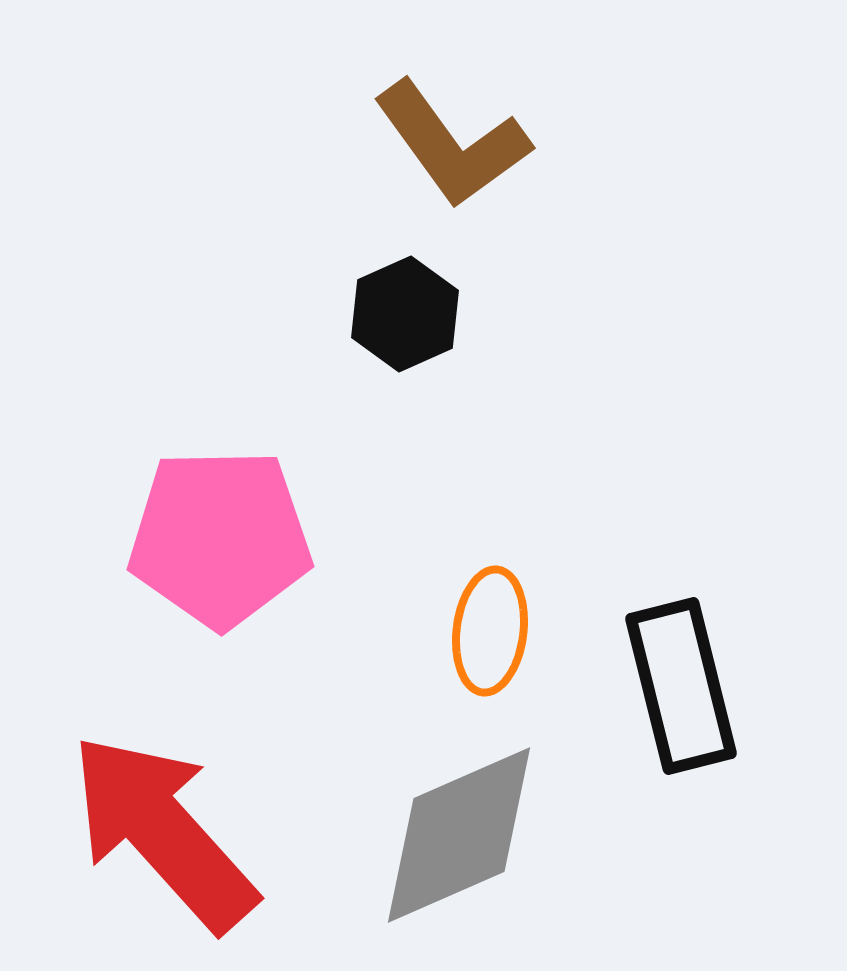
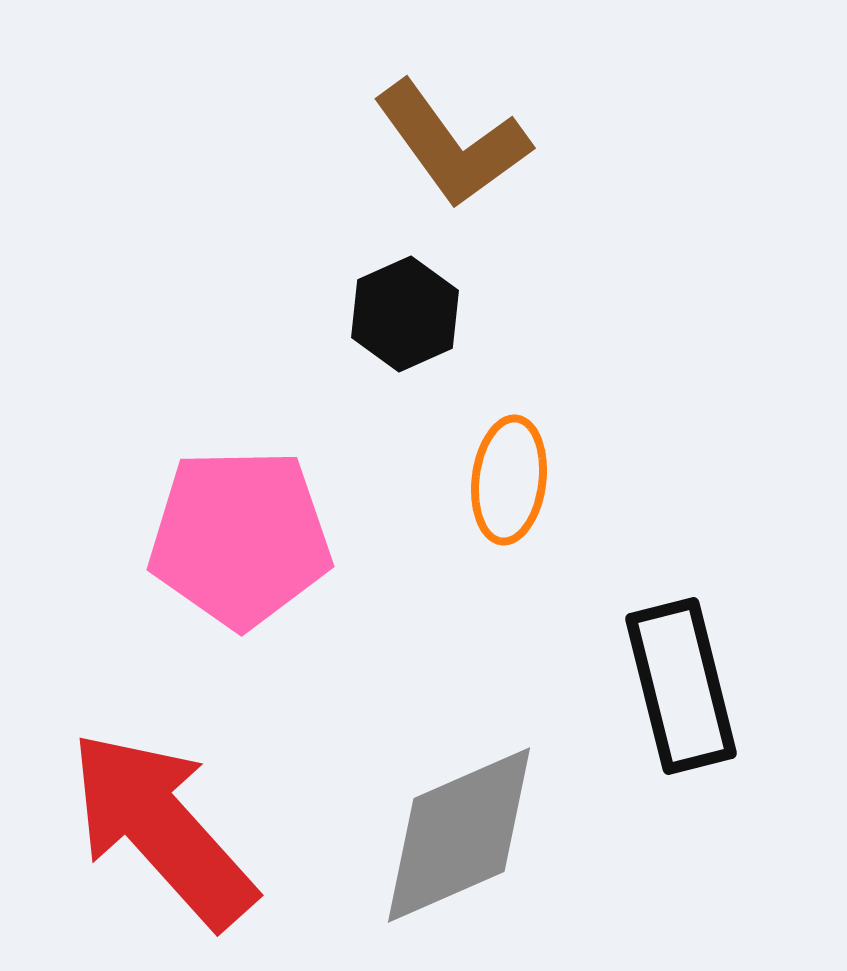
pink pentagon: moved 20 px right
orange ellipse: moved 19 px right, 151 px up
red arrow: moved 1 px left, 3 px up
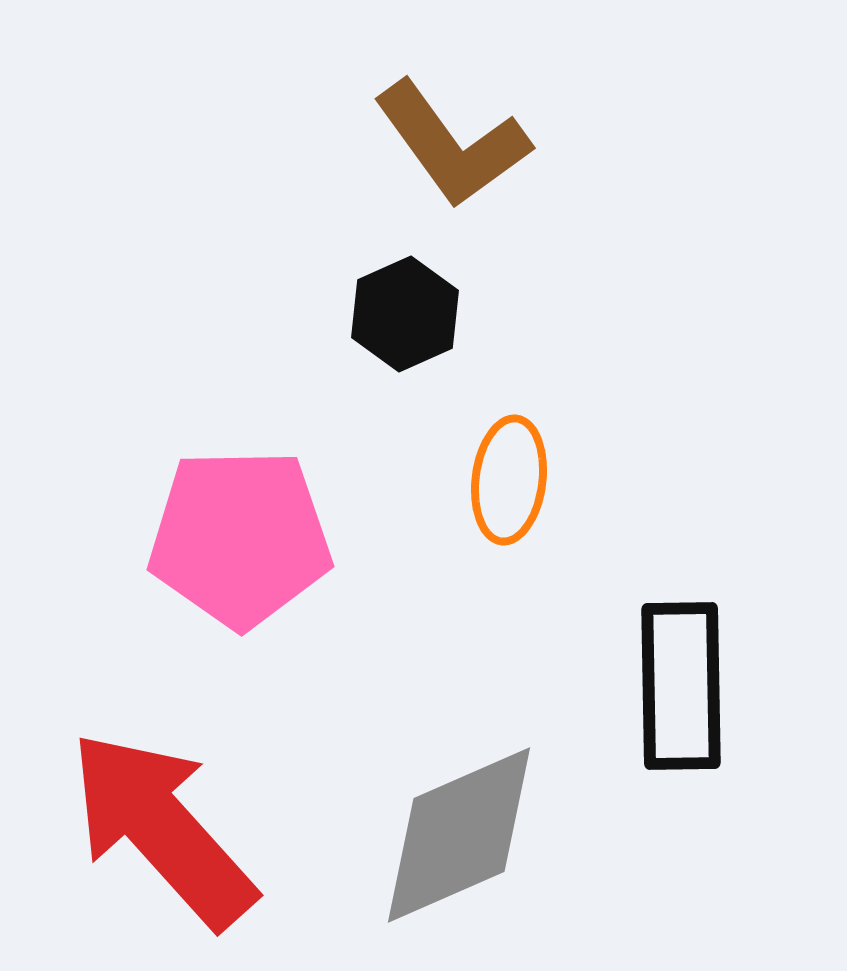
black rectangle: rotated 13 degrees clockwise
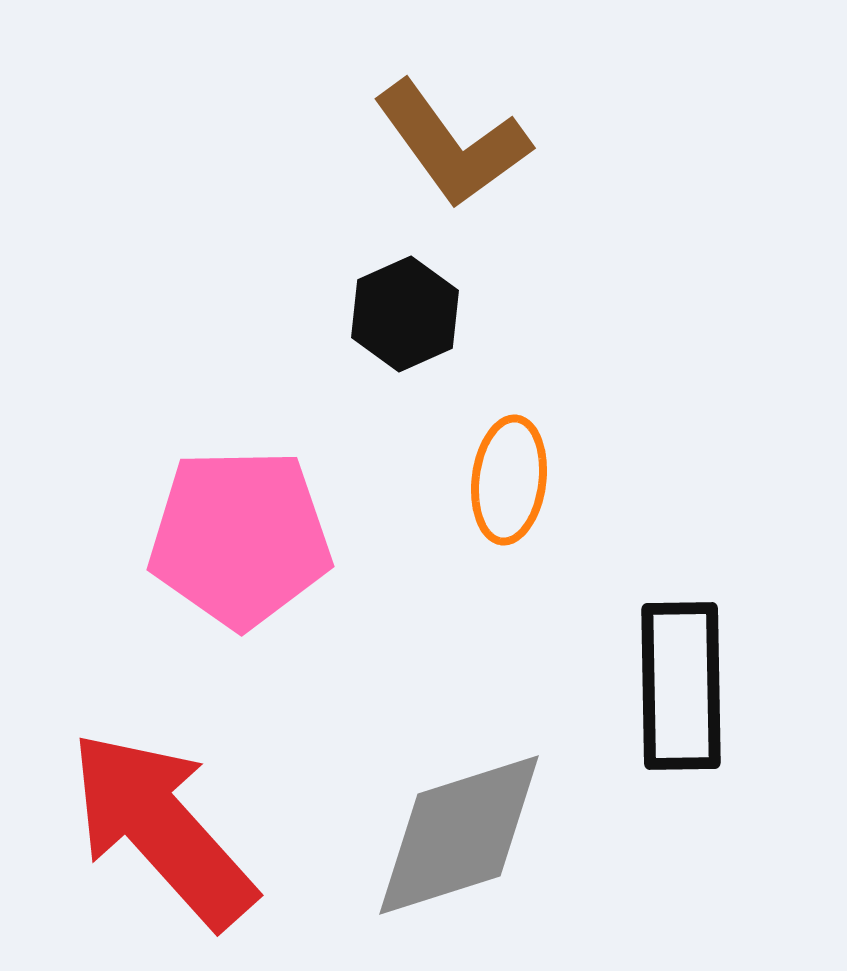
gray diamond: rotated 6 degrees clockwise
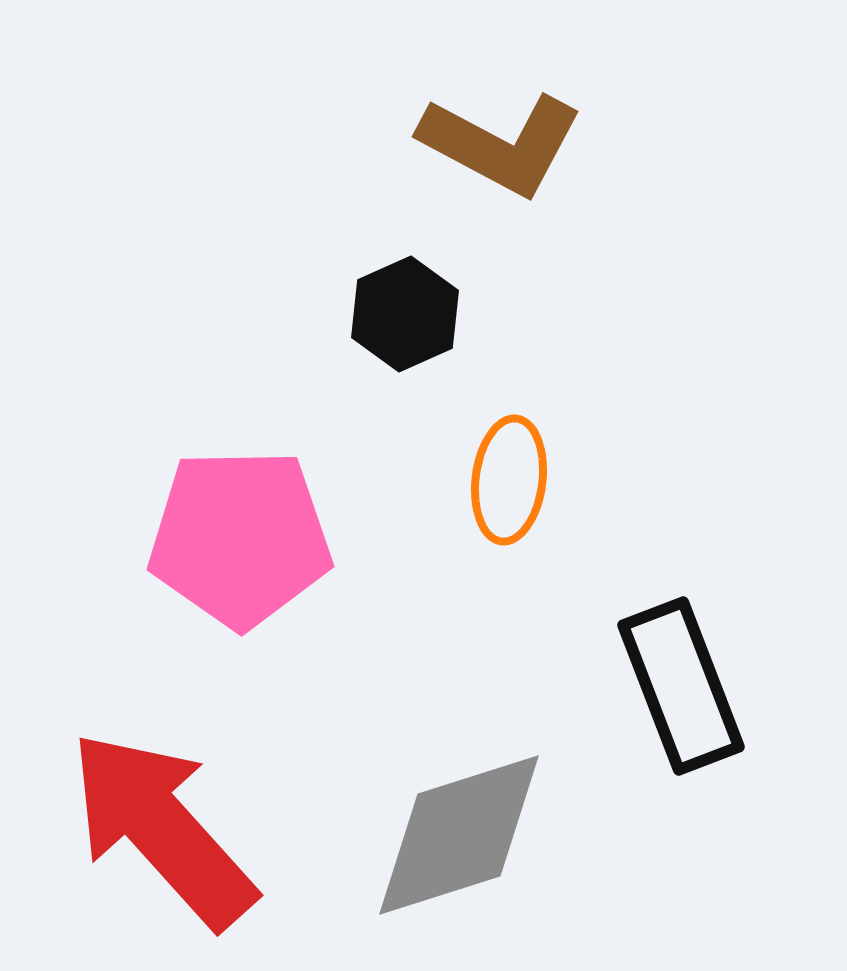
brown L-shape: moved 49 px right; rotated 26 degrees counterclockwise
black rectangle: rotated 20 degrees counterclockwise
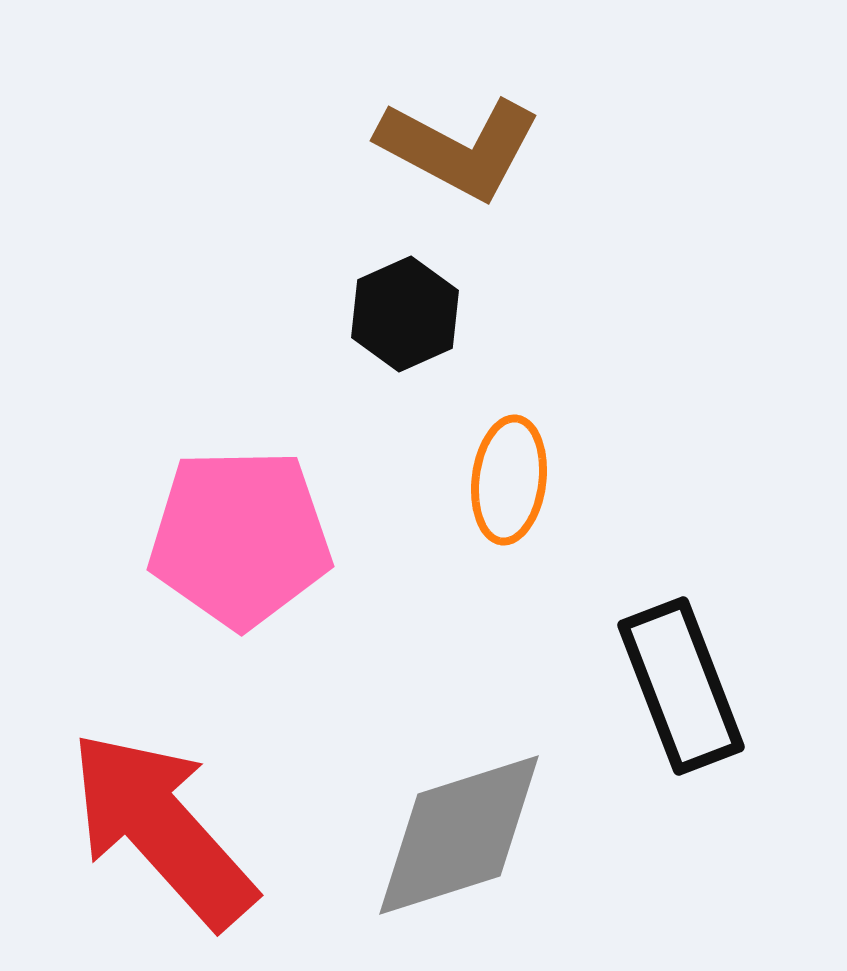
brown L-shape: moved 42 px left, 4 px down
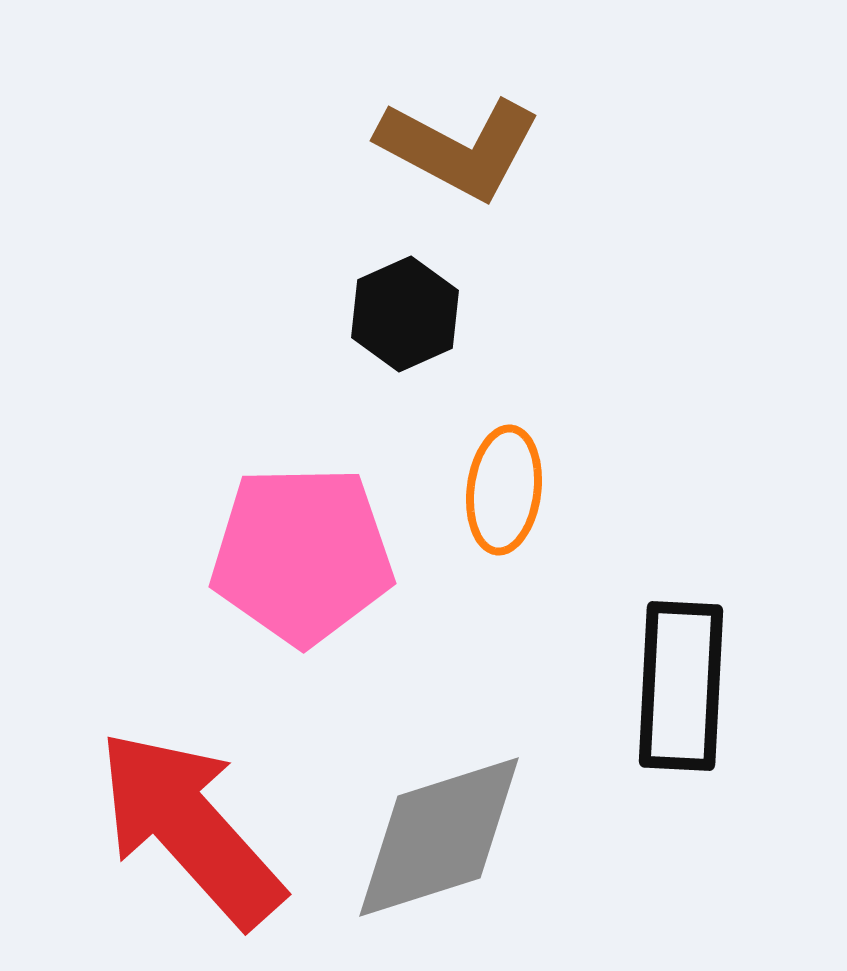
orange ellipse: moved 5 px left, 10 px down
pink pentagon: moved 62 px right, 17 px down
black rectangle: rotated 24 degrees clockwise
red arrow: moved 28 px right, 1 px up
gray diamond: moved 20 px left, 2 px down
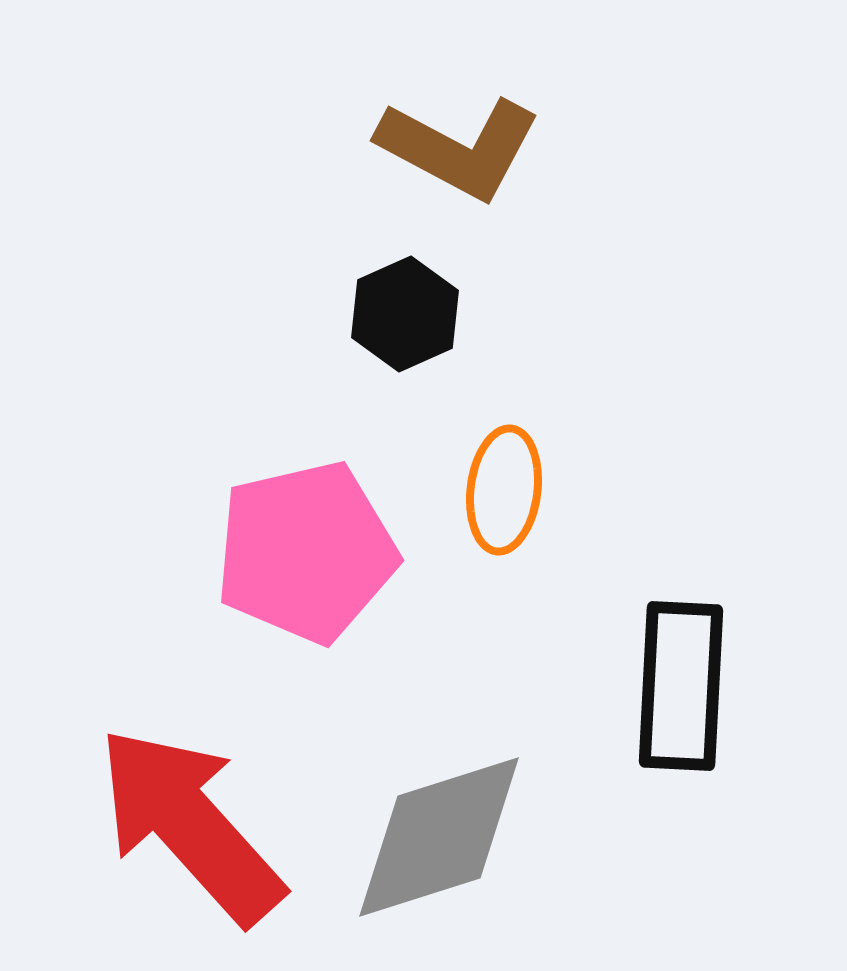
pink pentagon: moved 4 px right, 3 px up; rotated 12 degrees counterclockwise
red arrow: moved 3 px up
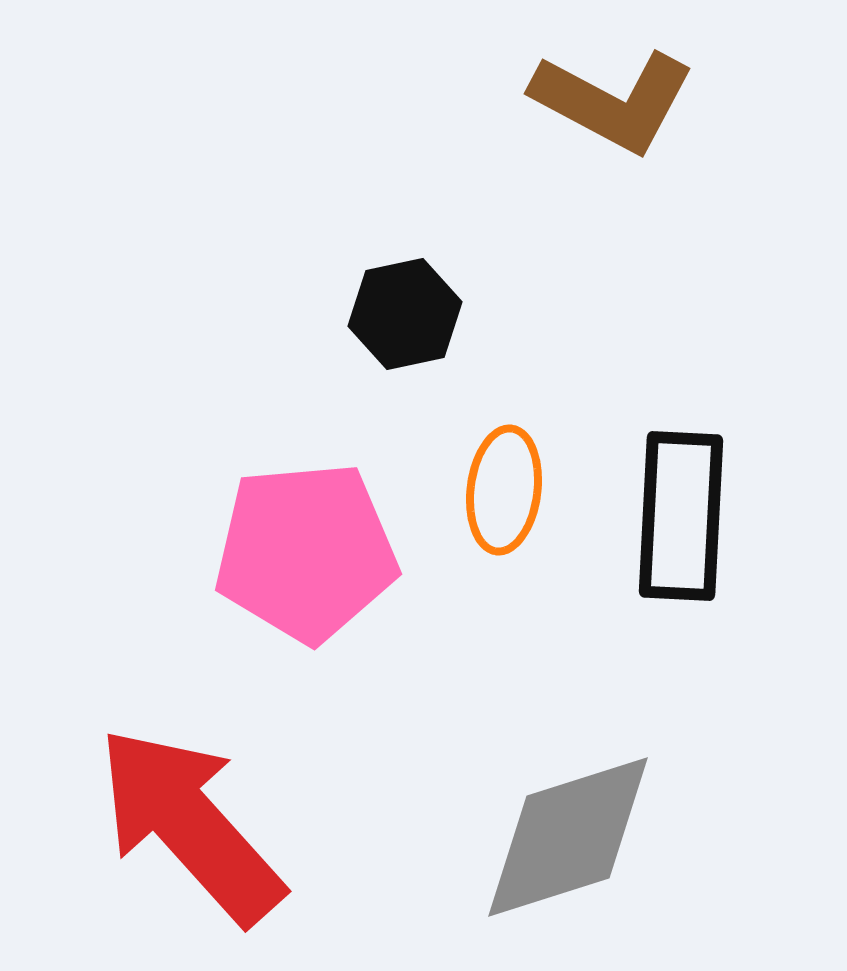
brown L-shape: moved 154 px right, 47 px up
black hexagon: rotated 12 degrees clockwise
pink pentagon: rotated 8 degrees clockwise
black rectangle: moved 170 px up
gray diamond: moved 129 px right
